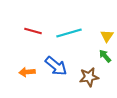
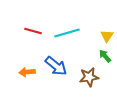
cyan line: moved 2 px left
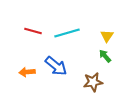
brown star: moved 4 px right, 5 px down
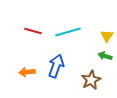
cyan line: moved 1 px right, 1 px up
green arrow: rotated 32 degrees counterclockwise
blue arrow: rotated 110 degrees counterclockwise
brown star: moved 2 px left, 2 px up; rotated 18 degrees counterclockwise
